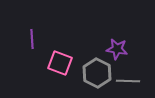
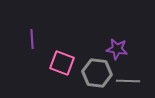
pink square: moved 2 px right
gray hexagon: rotated 20 degrees counterclockwise
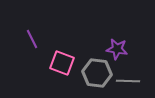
purple line: rotated 24 degrees counterclockwise
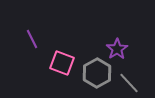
purple star: rotated 30 degrees clockwise
gray hexagon: rotated 24 degrees clockwise
gray line: moved 1 px right, 2 px down; rotated 45 degrees clockwise
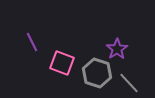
purple line: moved 3 px down
gray hexagon: rotated 12 degrees counterclockwise
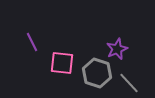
purple star: rotated 10 degrees clockwise
pink square: rotated 15 degrees counterclockwise
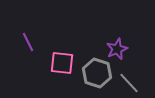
purple line: moved 4 px left
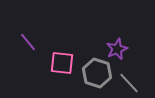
purple line: rotated 12 degrees counterclockwise
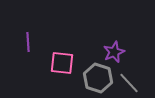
purple line: rotated 36 degrees clockwise
purple star: moved 3 px left, 3 px down
gray hexagon: moved 1 px right, 5 px down
